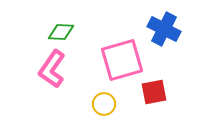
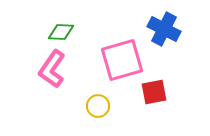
yellow circle: moved 6 px left, 2 px down
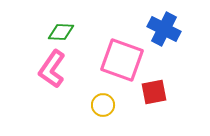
pink square: rotated 36 degrees clockwise
yellow circle: moved 5 px right, 1 px up
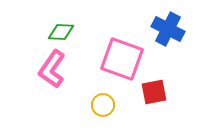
blue cross: moved 4 px right
pink square: moved 1 px up
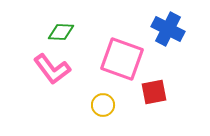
pink L-shape: rotated 72 degrees counterclockwise
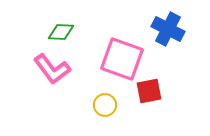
red square: moved 5 px left, 1 px up
yellow circle: moved 2 px right
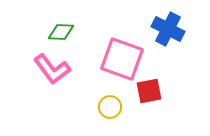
yellow circle: moved 5 px right, 2 px down
